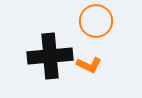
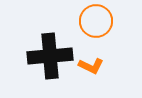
orange L-shape: moved 2 px right, 1 px down
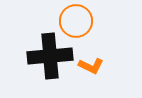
orange circle: moved 20 px left
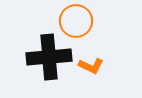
black cross: moved 1 px left, 1 px down
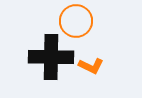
black cross: moved 2 px right; rotated 6 degrees clockwise
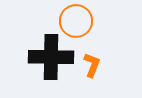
orange L-shape: moved 1 px right, 1 px up; rotated 95 degrees counterclockwise
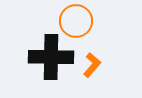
orange L-shape: rotated 20 degrees clockwise
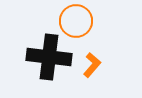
black cross: moved 2 px left; rotated 6 degrees clockwise
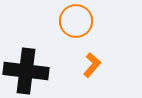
black cross: moved 23 px left, 14 px down
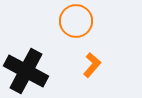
black cross: rotated 21 degrees clockwise
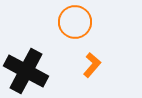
orange circle: moved 1 px left, 1 px down
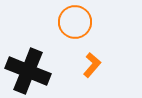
black cross: moved 2 px right; rotated 6 degrees counterclockwise
